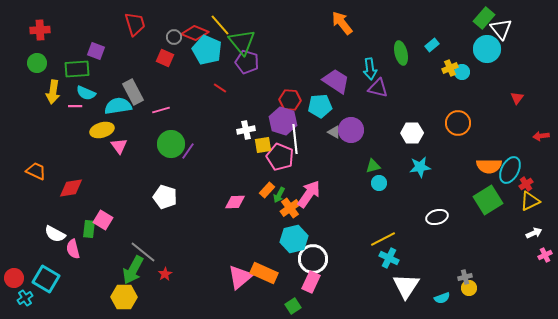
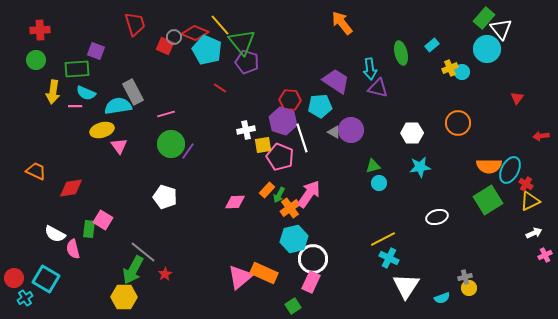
red square at (165, 58): moved 12 px up
green circle at (37, 63): moved 1 px left, 3 px up
pink line at (161, 110): moved 5 px right, 4 px down
white line at (295, 139): moved 7 px right, 1 px up; rotated 12 degrees counterclockwise
red cross at (526, 184): rotated 24 degrees counterclockwise
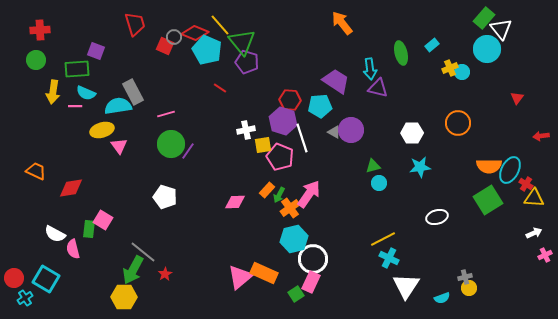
yellow triangle at (530, 201): moved 4 px right, 3 px up; rotated 30 degrees clockwise
green square at (293, 306): moved 3 px right, 12 px up
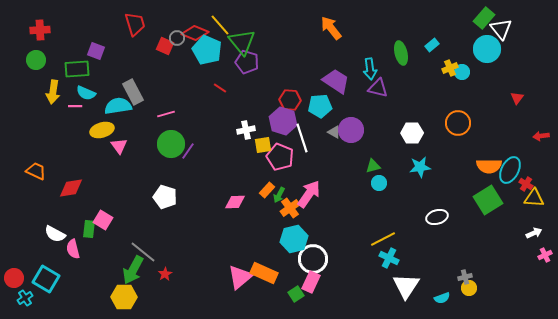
orange arrow at (342, 23): moved 11 px left, 5 px down
gray circle at (174, 37): moved 3 px right, 1 px down
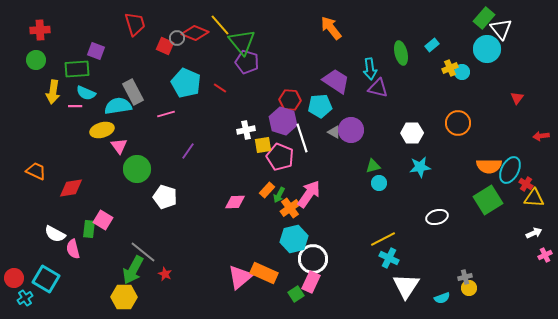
cyan pentagon at (207, 50): moved 21 px left, 33 px down
green circle at (171, 144): moved 34 px left, 25 px down
red star at (165, 274): rotated 16 degrees counterclockwise
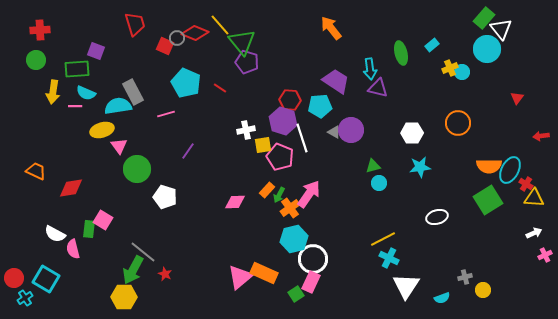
yellow circle at (469, 288): moved 14 px right, 2 px down
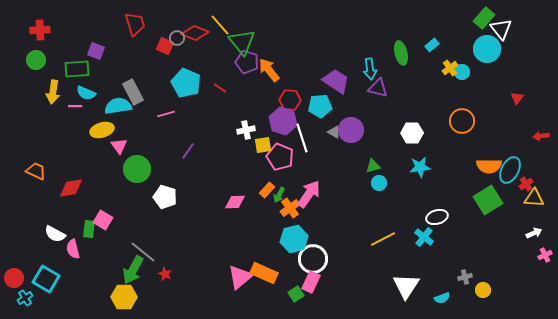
orange arrow at (331, 28): moved 62 px left, 42 px down
yellow cross at (450, 68): rotated 14 degrees counterclockwise
orange circle at (458, 123): moved 4 px right, 2 px up
red cross at (526, 184): rotated 24 degrees clockwise
cyan cross at (389, 258): moved 35 px right, 21 px up; rotated 12 degrees clockwise
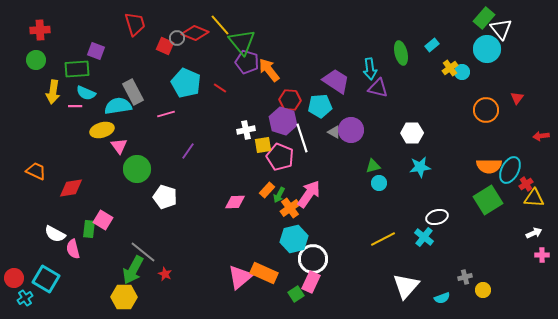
orange circle at (462, 121): moved 24 px right, 11 px up
pink cross at (545, 255): moved 3 px left; rotated 24 degrees clockwise
white triangle at (406, 286): rotated 8 degrees clockwise
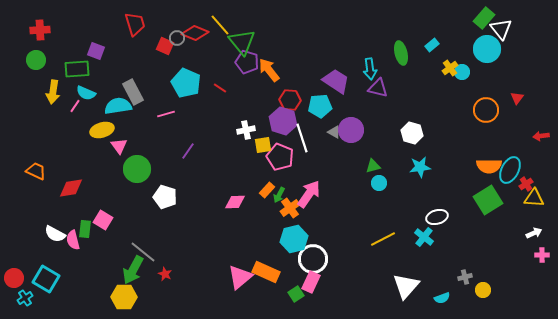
pink line at (75, 106): rotated 56 degrees counterclockwise
white hexagon at (412, 133): rotated 15 degrees clockwise
green rectangle at (89, 229): moved 4 px left
pink semicircle at (73, 249): moved 9 px up
orange rectangle at (264, 273): moved 2 px right, 1 px up
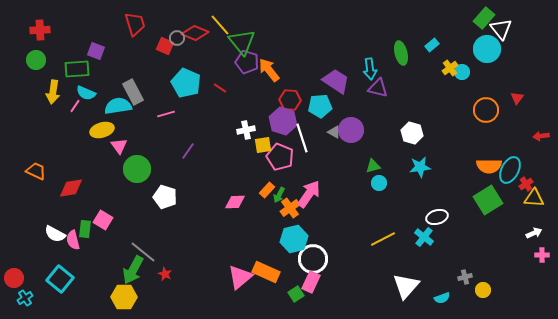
cyan square at (46, 279): moved 14 px right; rotated 8 degrees clockwise
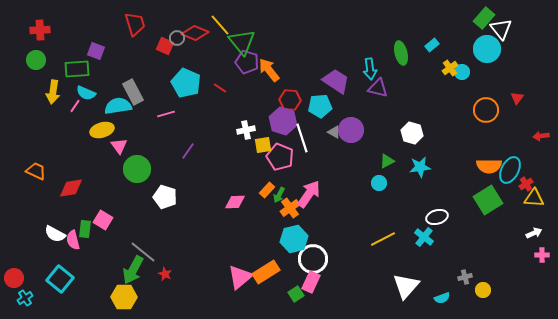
green triangle at (373, 166): moved 14 px right, 5 px up; rotated 14 degrees counterclockwise
orange rectangle at (266, 272): rotated 56 degrees counterclockwise
